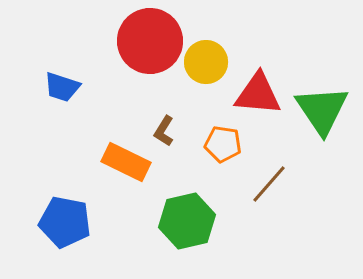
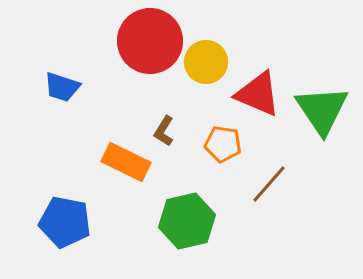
red triangle: rotated 18 degrees clockwise
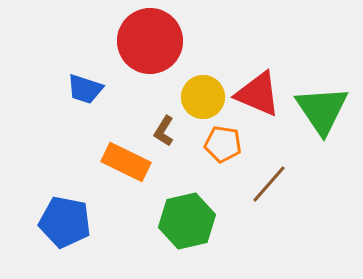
yellow circle: moved 3 px left, 35 px down
blue trapezoid: moved 23 px right, 2 px down
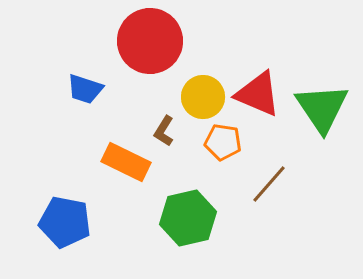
green triangle: moved 2 px up
orange pentagon: moved 2 px up
green hexagon: moved 1 px right, 3 px up
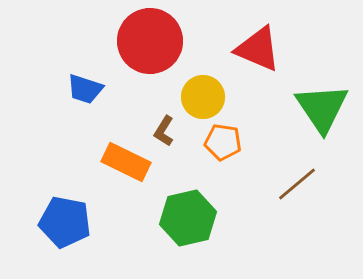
red triangle: moved 45 px up
brown line: moved 28 px right; rotated 9 degrees clockwise
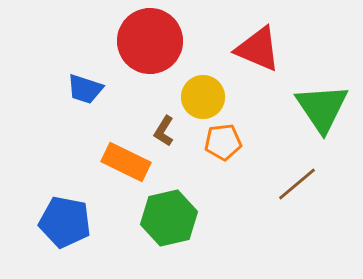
orange pentagon: rotated 15 degrees counterclockwise
green hexagon: moved 19 px left
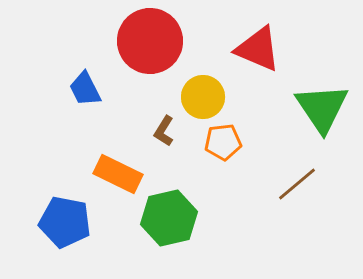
blue trapezoid: rotated 45 degrees clockwise
orange rectangle: moved 8 px left, 12 px down
